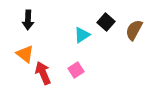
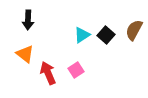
black square: moved 13 px down
red arrow: moved 5 px right
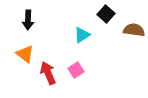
brown semicircle: rotated 70 degrees clockwise
black square: moved 21 px up
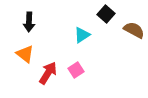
black arrow: moved 1 px right, 2 px down
brown semicircle: rotated 20 degrees clockwise
red arrow: rotated 55 degrees clockwise
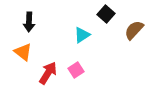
brown semicircle: rotated 75 degrees counterclockwise
orange triangle: moved 2 px left, 2 px up
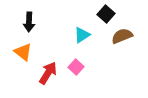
brown semicircle: moved 12 px left, 6 px down; rotated 25 degrees clockwise
pink square: moved 3 px up; rotated 14 degrees counterclockwise
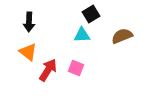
black square: moved 15 px left; rotated 18 degrees clockwise
cyan triangle: rotated 30 degrees clockwise
orange triangle: moved 5 px right
pink square: moved 1 px down; rotated 21 degrees counterclockwise
red arrow: moved 3 px up
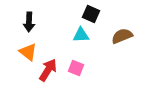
black square: rotated 36 degrees counterclockwise
cyan triangle: moved 1 px left
